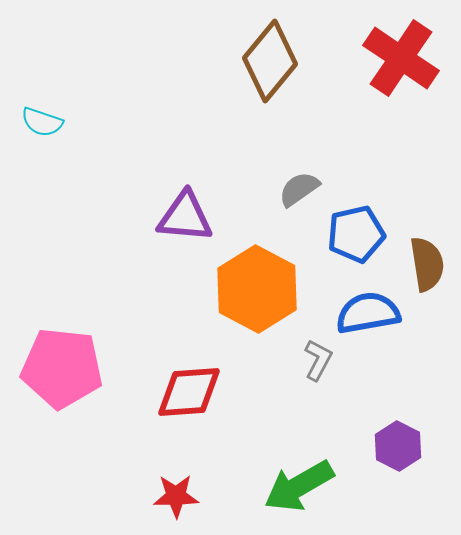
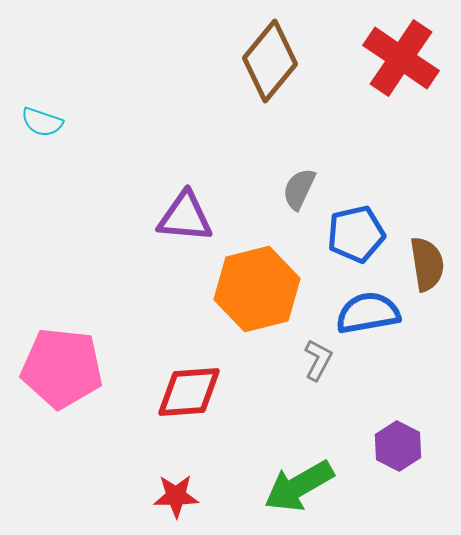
gray semicircle: rotated 30 degrees counterclockwise
orange hexagon: rotated 18 degrees clockwise
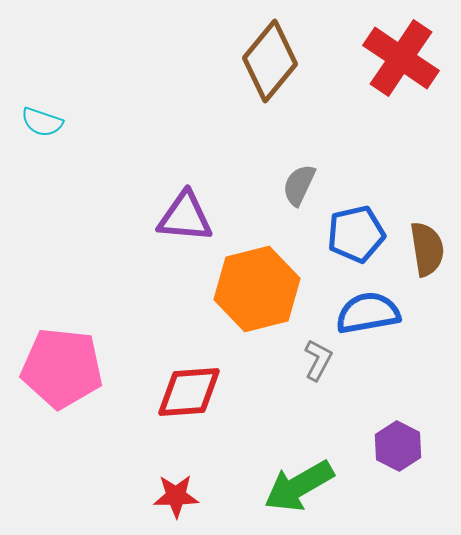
gray semicircle: moved 4 px up
brown semicircle: moved 15 px up
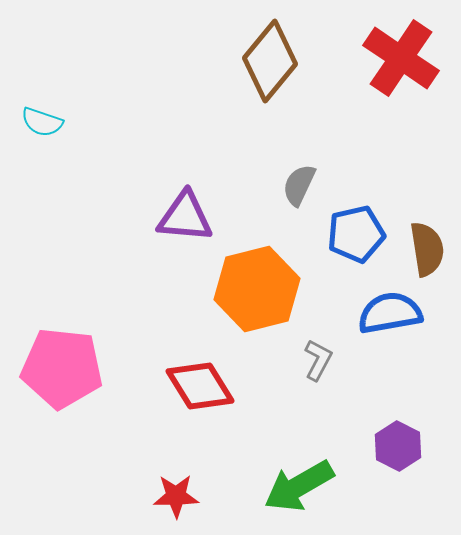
blue semicircle: moved 22 px right
red diamond: moved 11 px right, 6 px up; rotated 62 degrees clockwise
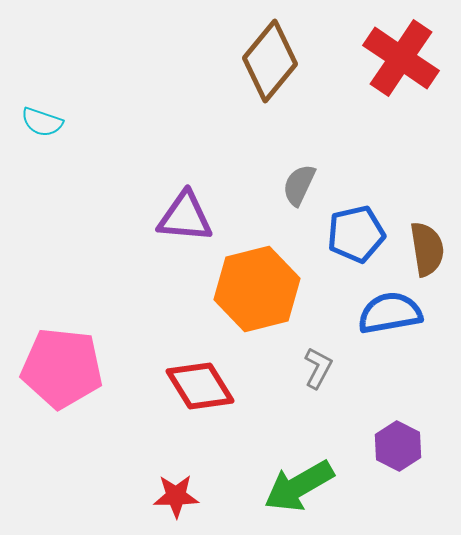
gray L-shape: moved 8 px down
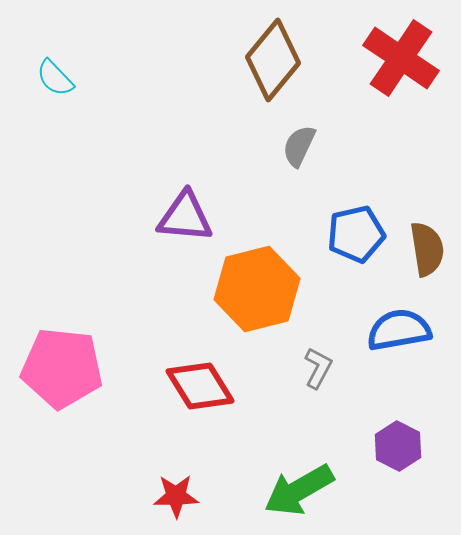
brown diamond: moved 3 px right, 1 px up
cyan semicircle: moved 13 px right, 44 px up; rotated 27 degrees clockwise
gray semicircle: moved 39 px up
blue semicircle: moved 9 px right, 17 px down
green arrow: moved 4 px down
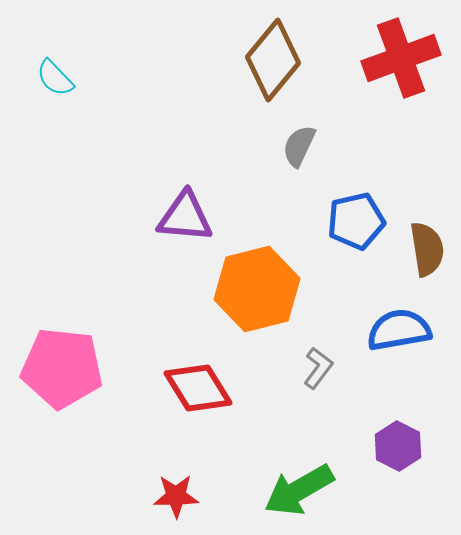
red cross: rotated 36 degrees clockwise
blue pentagon: moved 13 px up
gray L-shape: rotated 9 degrees clockwise
red diamond: moved 2 px left, 2 px down
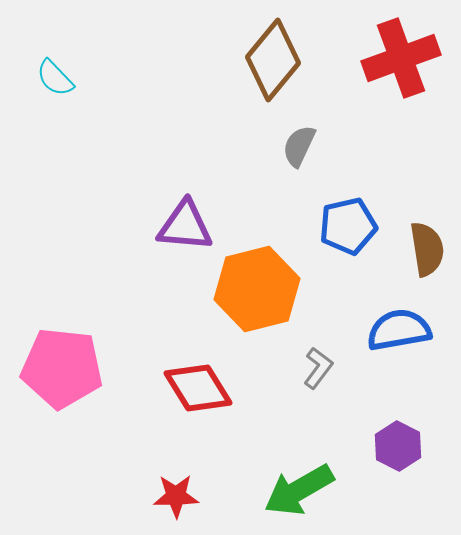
purple triangle: moved 9 px down
blue pentagon: moved 8 px left, 5 px down
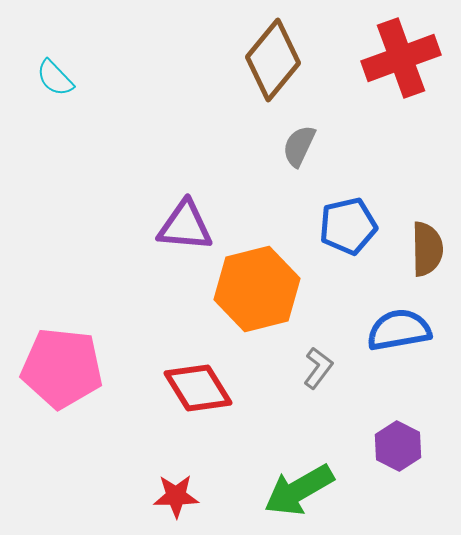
brown semicircle: rotated 8 degrees clockwise
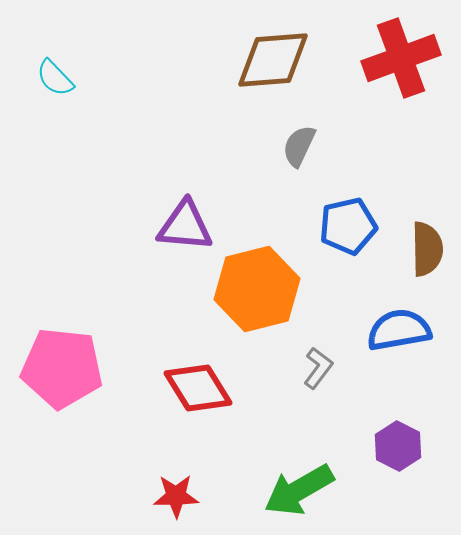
brown diamond: rotated 46 degrees clockwise
